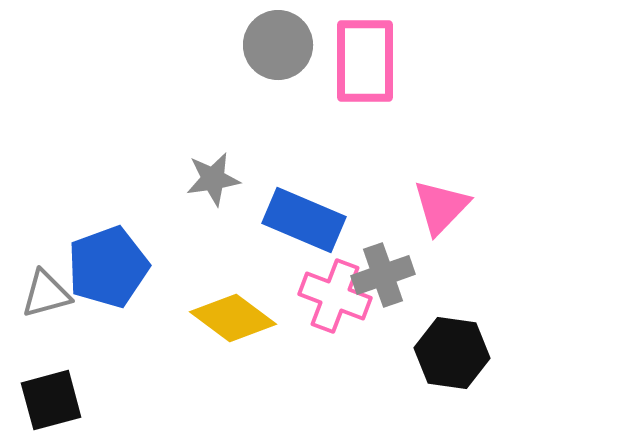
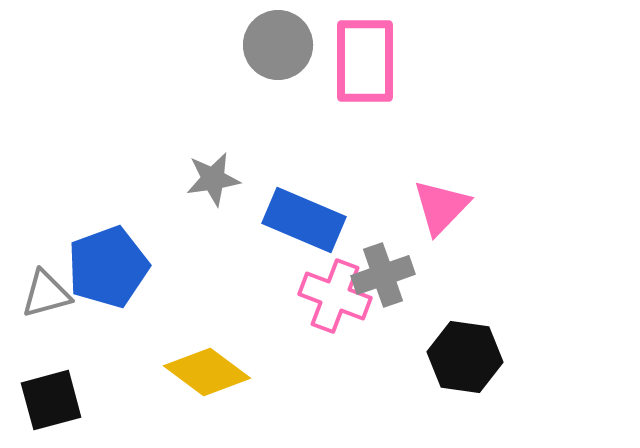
yellow diamond: moved 26 px left, 54 px down
black hexagon: moved 13 px right, 4 px down
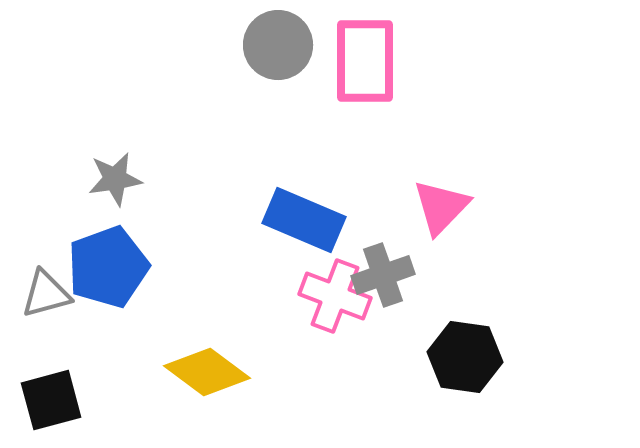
gray star: moved 98 px left
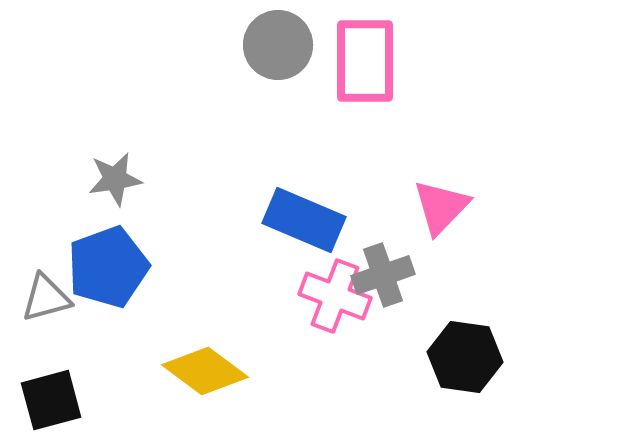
gray triangle: moved 4 px down
yellow diamond: moved 2 px left, 1 px up
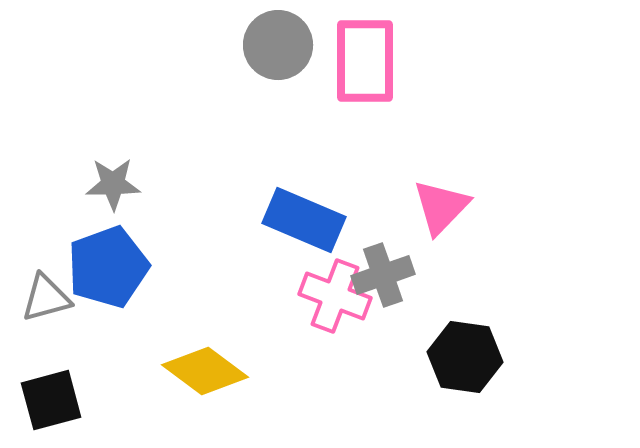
gray star: moved 2 px left, 5 px down; rotated 8 degrees clockwise
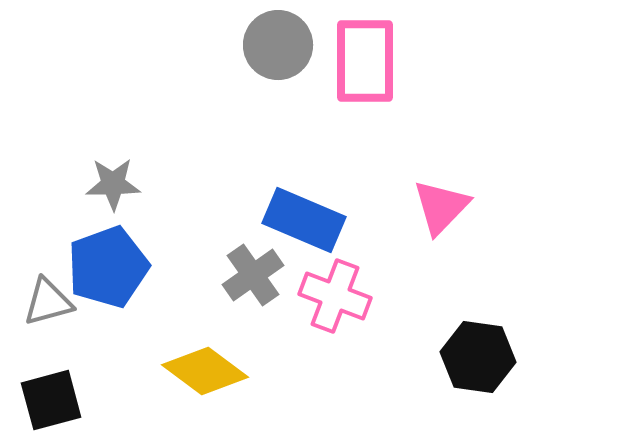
gray cross: moved 130 px left; rotated 16 degrees counterclockwise
gray triangle: moved 2 px right, 4 px down
black hexagon: moved 13 px right
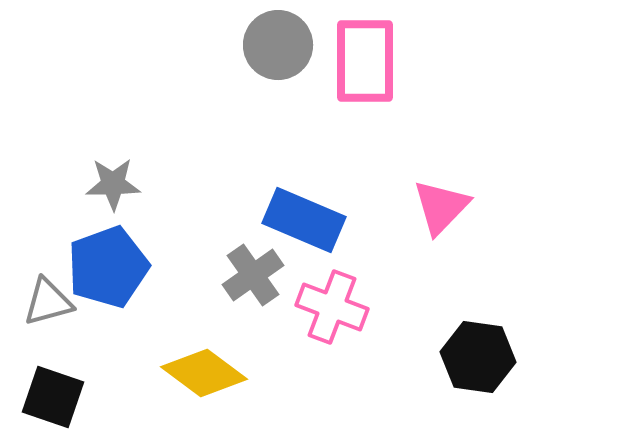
pink cross: moved 3 px left, 11 px down
yellow diamond: moved 1 px left, 2 px down
black square: moved 2 px right, 3 px up; rotated 34 degrees clockwise
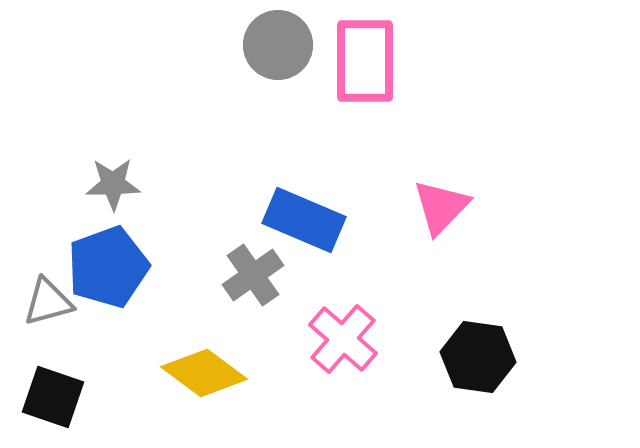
pink cross: moved 11 px right, 32 px down; rotated 20 degrees clockwise
